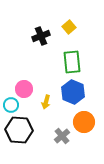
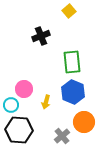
yellow square: moved 16 px up
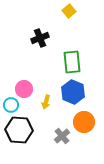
black cross: moved 1 px left, 2 px down
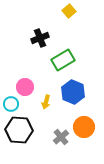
green rectangle: moved 9 px left, 2 px up; rotated 65 degrees clockwise
pink circle: moved 1 px right, 2 px up
cyan circle: moved 1 px up
orange circle: moved 5 px down
gray cross: moved 1 px left, 1 px down
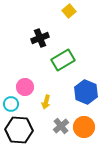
blue hexagon: moved 13 px right
gray cross: moved 11 px up
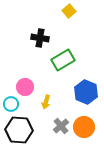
black cross: rotated 30 degrees clockwise
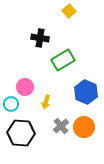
black hexagon: moved 2 px right, 3 px down
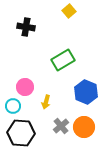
black cross: moved 14 px left, 11 px up
cyan circle: moved 2 px right, 2 px down
